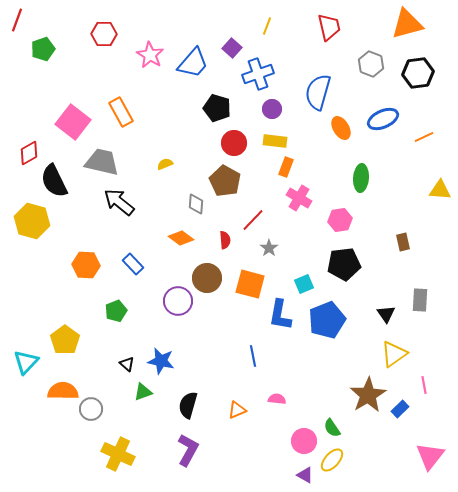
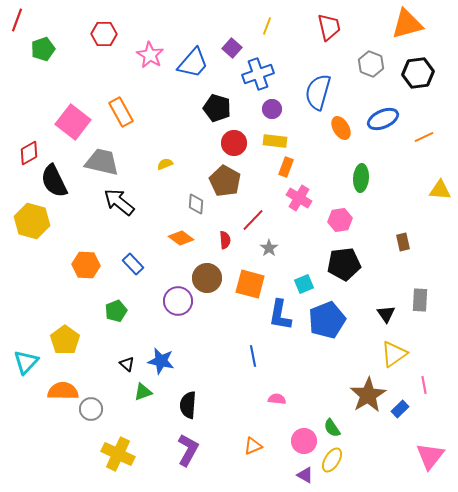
black semicircle at (188, 405): rotated 12 degrees counterclockwise
orange triangle at (237, 410): moved 16 px right, 36 px down
yellow ellipse at (332, 460): rotated 10 degrees counterclockwise
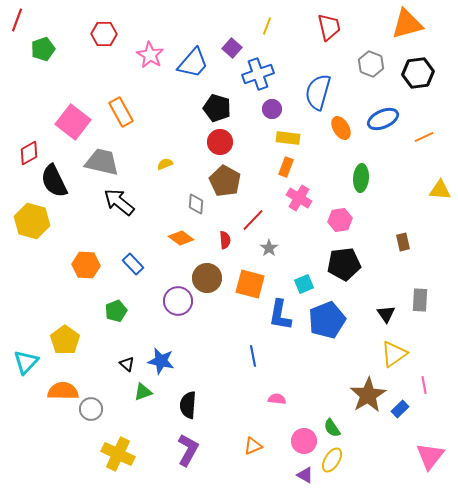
yellow rectangle at (275, 141): moved 13 px right, 3 px up
red circle at (234, 143): moved 14 px left, 1 px up
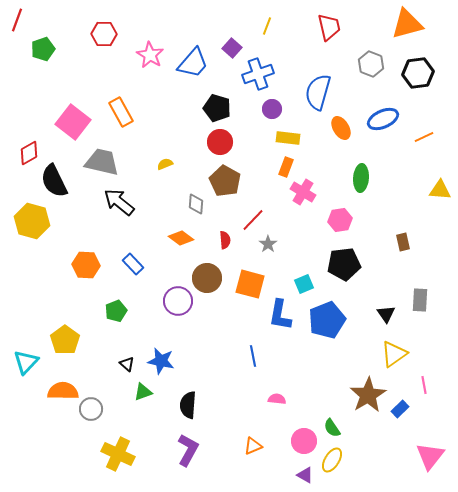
pink cross at (299, 198): moved 4 px right, 6 px up
gray star at (269, 248): moved 1 px left, 4 px up
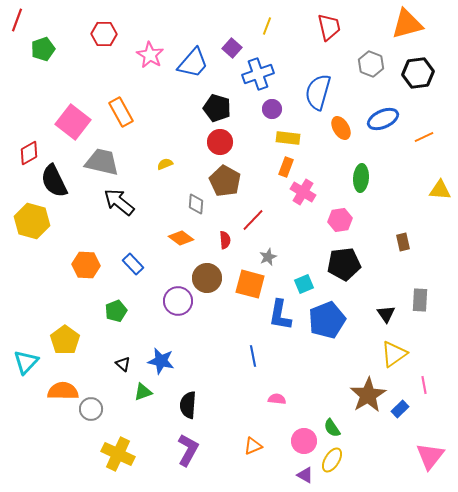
gray star at (268, 244): moved 13 px down; rotated 12 degrees clockwise
black triangle at (127, 364): moved 4 px left
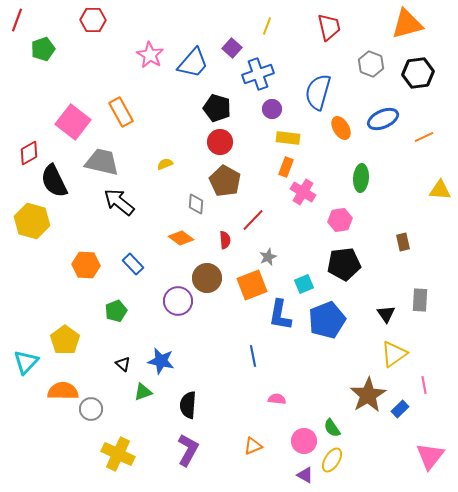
red hexagon at (104, 34): moved 11 px left, 14 px up
orange square at (250, 284): moved 2 px right, 1 px down; rotated 36 degrees counterclockwise
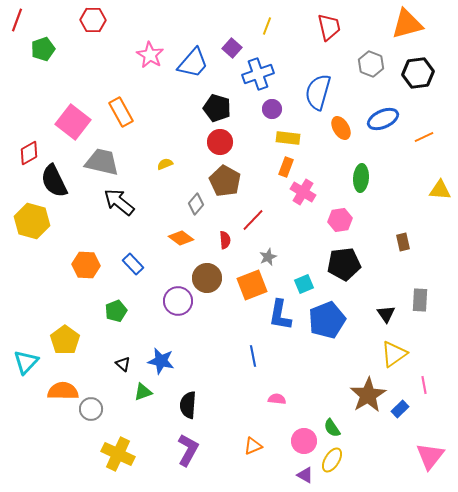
gray diamond at (196, 204): rotated 35 degrees clockwise
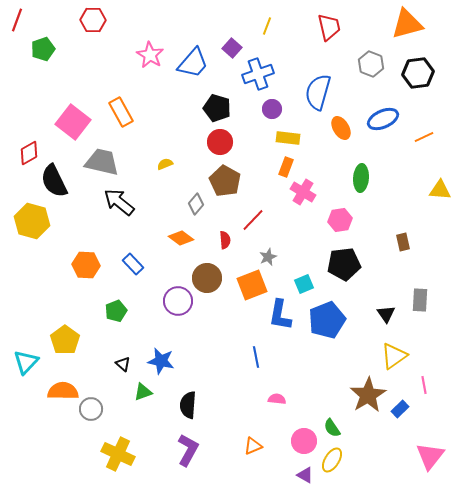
yellow triangle at (394, 354): moved 2 px down
blue line at (253, 356): moved 3 px right, 1 px down
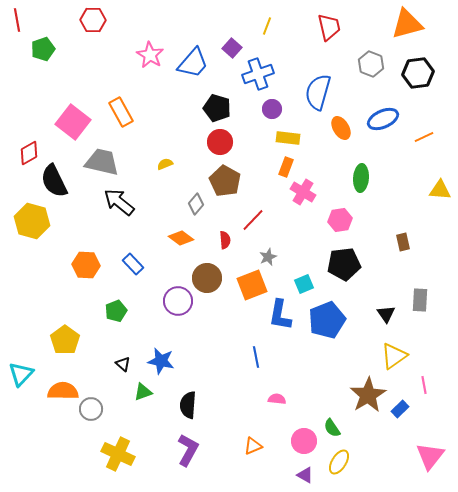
red line at (17, 20): rotated 30 degrees counterclockwise
cyan triangle at (26, 362): moved 5 px left, 12 px down
yellow ellipse at (332, 460): moved 7 px right, 2 px down
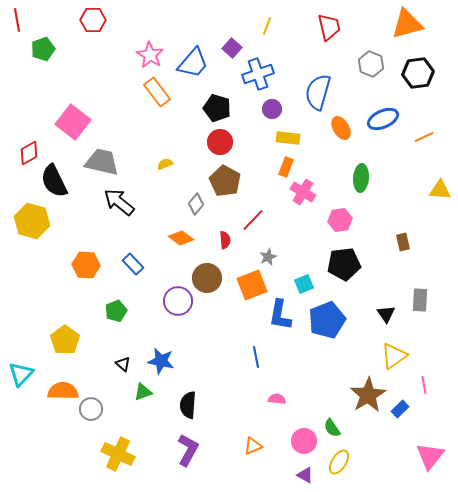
orange rectangle at (121, 112): moved 36 px right, 20 px up; rotated 8 degrees counterclockwise
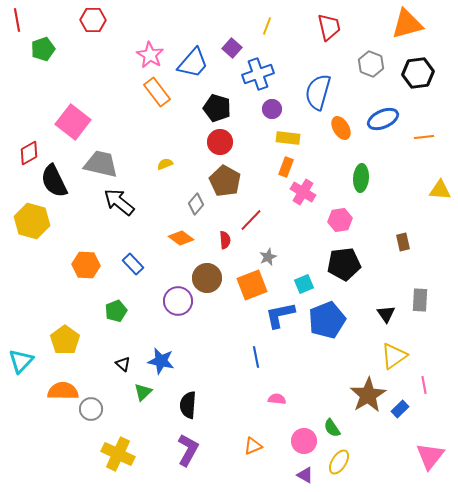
orange line at (424, 137): rotated 18 degrees clockwise
gray trapezoid at (102, 162): moved 1 px left, 2 px down
red line at (253, 220): moved 2 px left
blue L-shape at (280, 315): rotated 68 degrees clockwise
cyan triangle at (21, 374): moved 13 px up
green triangle at (143, 392): rotated 24 degrees counterclockwise
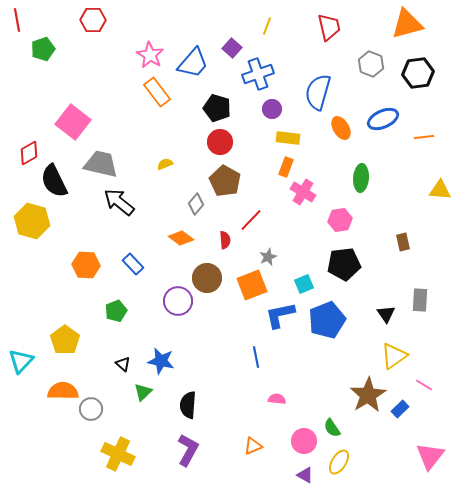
pink line at (424, 385): rotated 48 degrees counterclockwise
